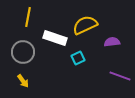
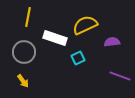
gray circle: moved 1 px right
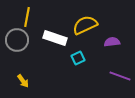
yellow line: moved 1 px left
gray circle: moved 7 px left, 12 px up
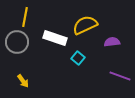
yellow line: moved 2 px left
gray circle: moved 2 px down
cyan square: rotated 24 degrees counterclockwise
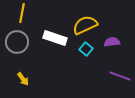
yellow line: moved 3 px left, 4 px up
cyan square: moved 8 px right, 9 px up
yellow arrow: moved 2 px up
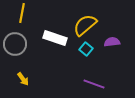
yellow semicircle: rotated 15 degrees counterclockwise
gray circle: moved 2 px left, 2 px down
purple line: moved 26 px left, 8 px down
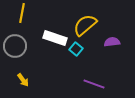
gray circle: moved 2 px down
cyan square: moved 10 px left
yellow arrow: moved 1 px down
